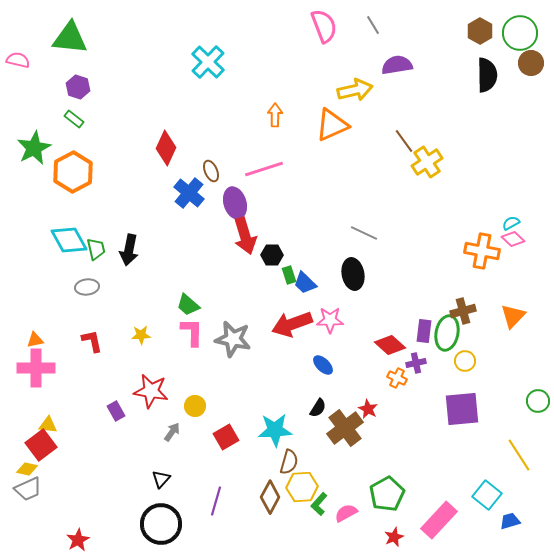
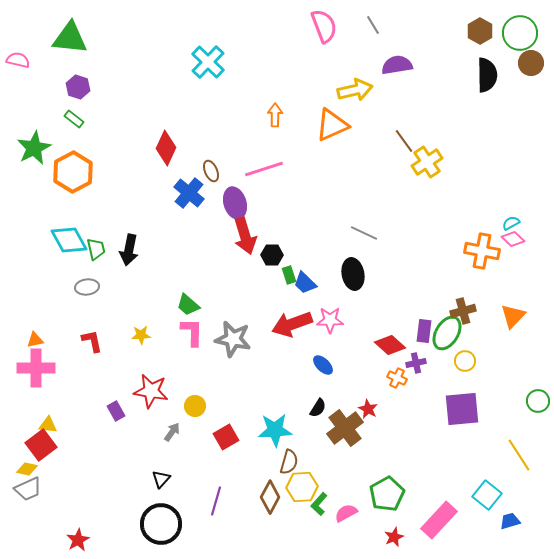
green ellipse at (447, 333): rotated 20 degrees clockwise
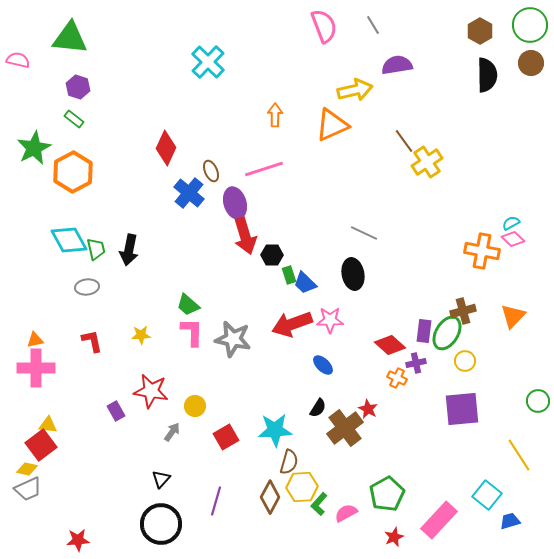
green circle at (520, 33): moved 10 px right, 8 px up
red star at (78, 540): rotated 25 degrees clockwise
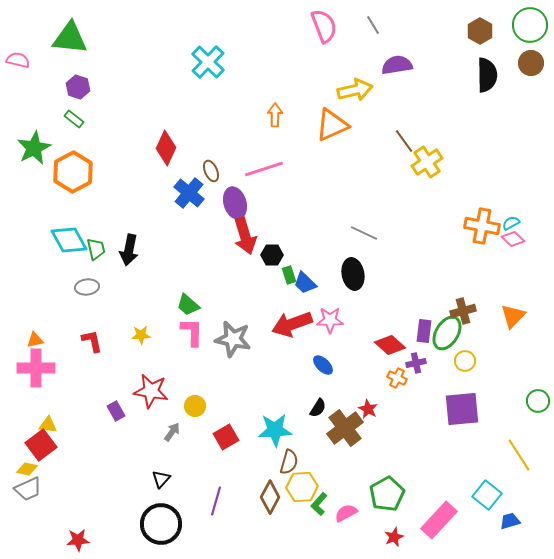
orange cross at (482, 251): moved 25 px up
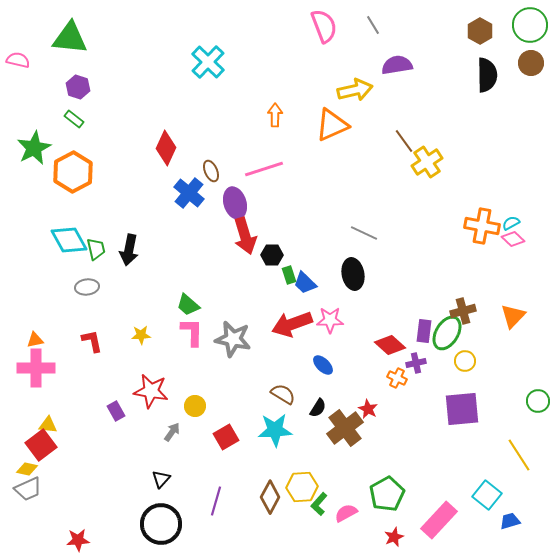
brown semicircle at (289, 462): moved 6 px left, 68 px up; rotated 75 degrees counterclockwise
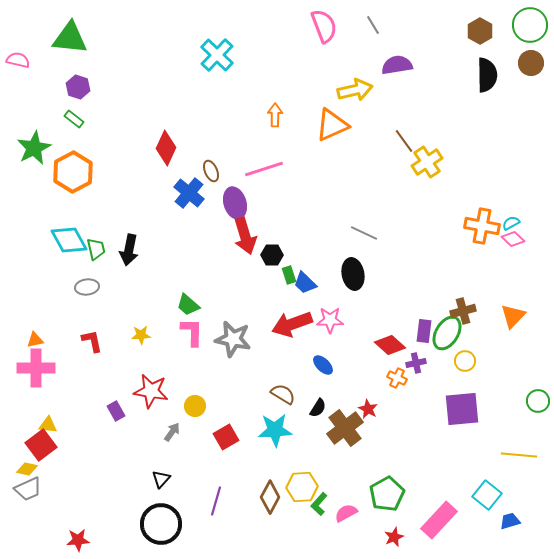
cyan cross at (208, 62): moved 9 px right, 7 px up
yellow line at (519, 455): rotated 52 degrees counterclockwise
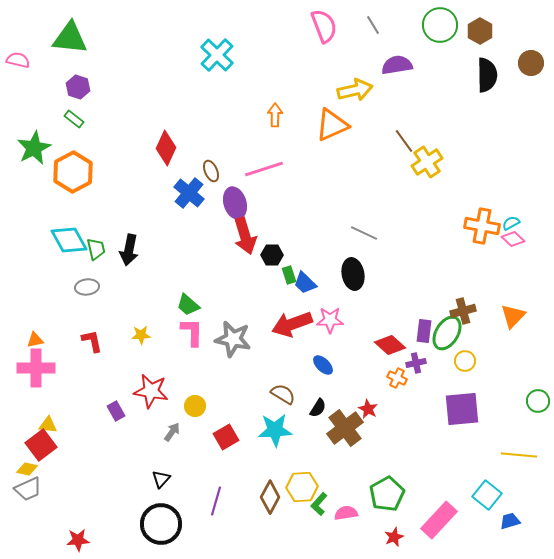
green circle at (530, 25): moved 90 px left
pink semicircle at (346, 513): rotated 20 degrees clockwise
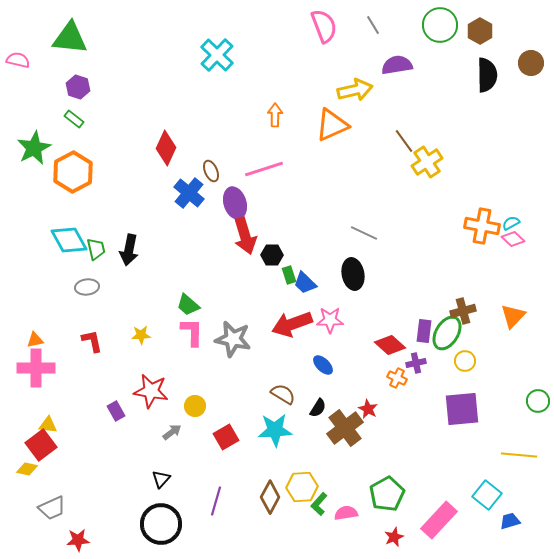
gray arrow at (172, 432): rotated 18 degrees clockwise
gray trapezoid at (28, 489): moved 24 px right, 19 px down
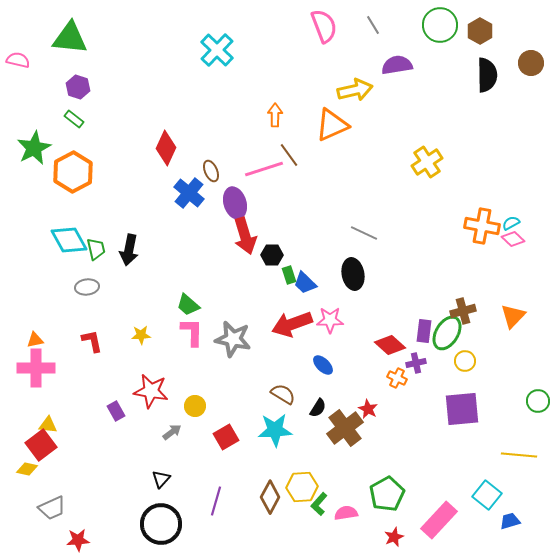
cyan cross at (217, 55): moved 5 px up
brown line at (404, 141): moved 115 px left, 14 px down
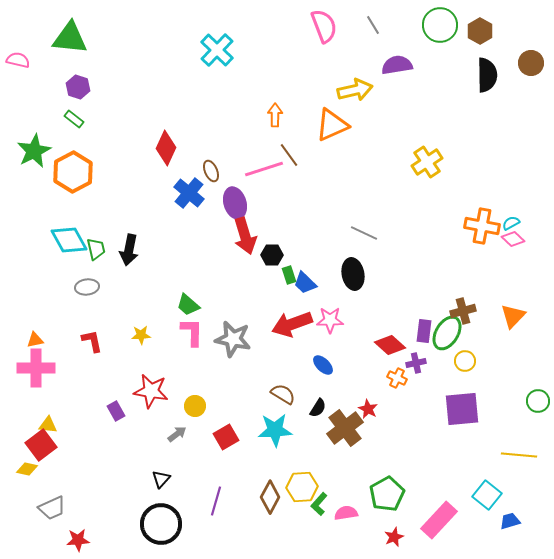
green star at (34, 148): moved 3 px down
gray arrow at (172, 432): moved 5 px right, 2 px down
